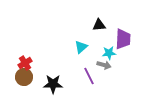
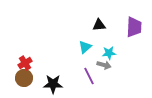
purple trapezoid: moved 11 px right, 12 px up
cyan triangle: moved 4 px right
brown circle: moved 1 px down
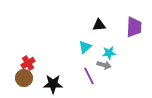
red cross: moved 3 px right
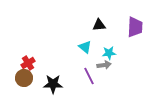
purple trapezoid: moved 1 px right
cyan triangle: rotated 40 degrees counterclockwise
gray arrow: rotated 24 degrees counterclockwise
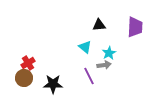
cyan star: rotated 24 degrees counterclockwise
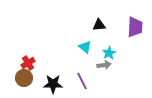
purple line: moved 7 px left, 5 px down
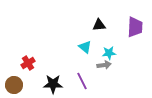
cyan star: rotated 24 degrees clockwise
brown circle: moved 10 px left, 7 px down
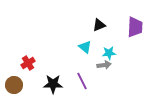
black triangle: rotated 16 degrees counterclockwise
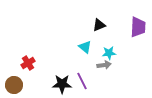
purple trapezoid: moved 3 px right
black star: moved 9 px right
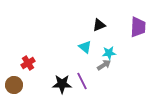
gray arrow: rotated 24 degrees counterclockwise
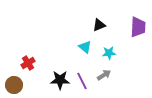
gray arrow: moved 10 px down
black star: moved 2 px left, 4 px up
